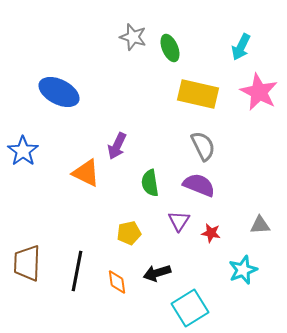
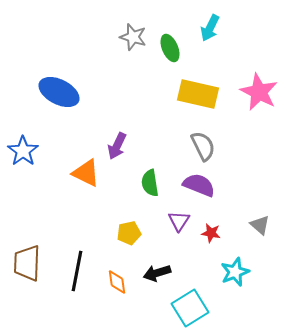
cyan arrow: moved 31 px left, 19 px up
gray triangle: rotated 45 degrees clockwise
cyan star: moved 8 px left, 2 px down
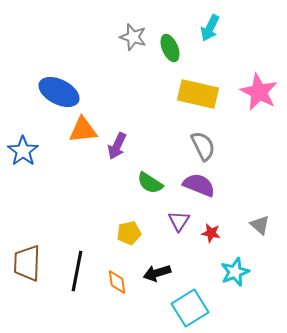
orange triangle: moved 3 px left, 43 px up; rotated 32 degrees counterclockwise
green semicircle: rotated 48 degrees counterclockwise
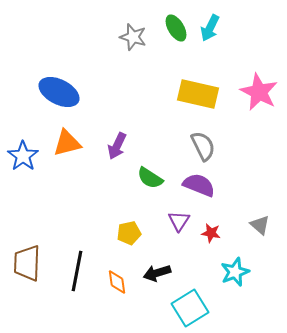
green ellipse: moved 6 px right, 20 px up; rotated 8 degrees counterclockwise
orange triangle: moved 16 px left, 13 px down; rotated 8 degrees counterclockwise
blue star: moved 5 px down
green semicircle: moved 5 px up
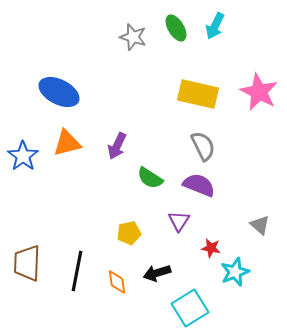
cyan arrow: moved 5 px right, 2 px up
red star: moved 15 px down
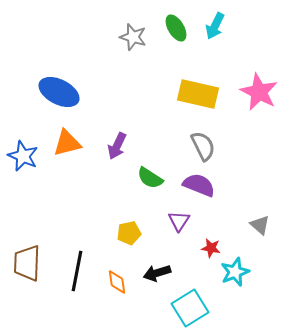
blue star: rotated 12 degrees counterclockwise
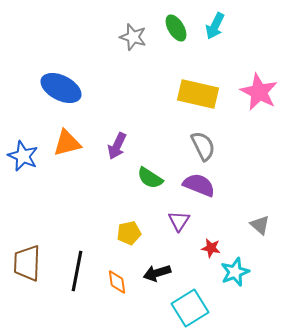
blue ellipse: moved 2 px right, 4 px up
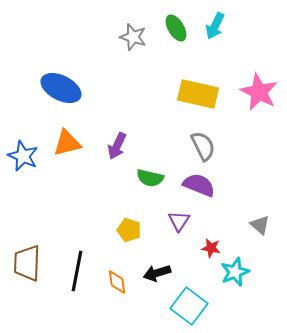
green semicircle: rotated 20 degrees counterclockwise
yellow pentagon: moved 3 px up; rotated 30 degrees clockwise
cyan square: moved 1 px left, 2 px up; rotated 21 degrees counterclockwise
